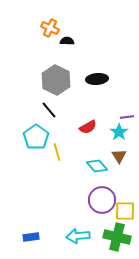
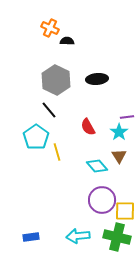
red semicircle: rotated 90 degrees clockwise
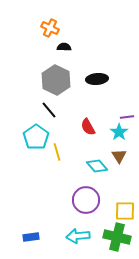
black semicircle: moved 3 px left, 6 px down
purple circle: moved 16 px left
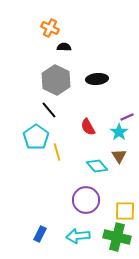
purple line: rotated 16 degrees counterclockwise
blue rectangle: moved 9 px right, 3 px up; rotated 56 degrees counterclockwise
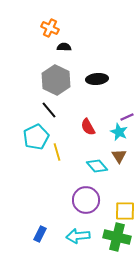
cyan star: rotated 12 degrees counterclockwise
cyan pentagon: rotated 10 degrees clockwise
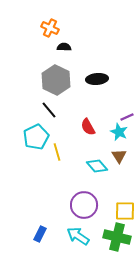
purple circle: moved 2 px left, 5 px down
cyan arrow: rotated 40 degrees clockwise
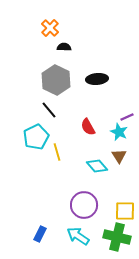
orange cross: rotated 18 degrees clockwise
